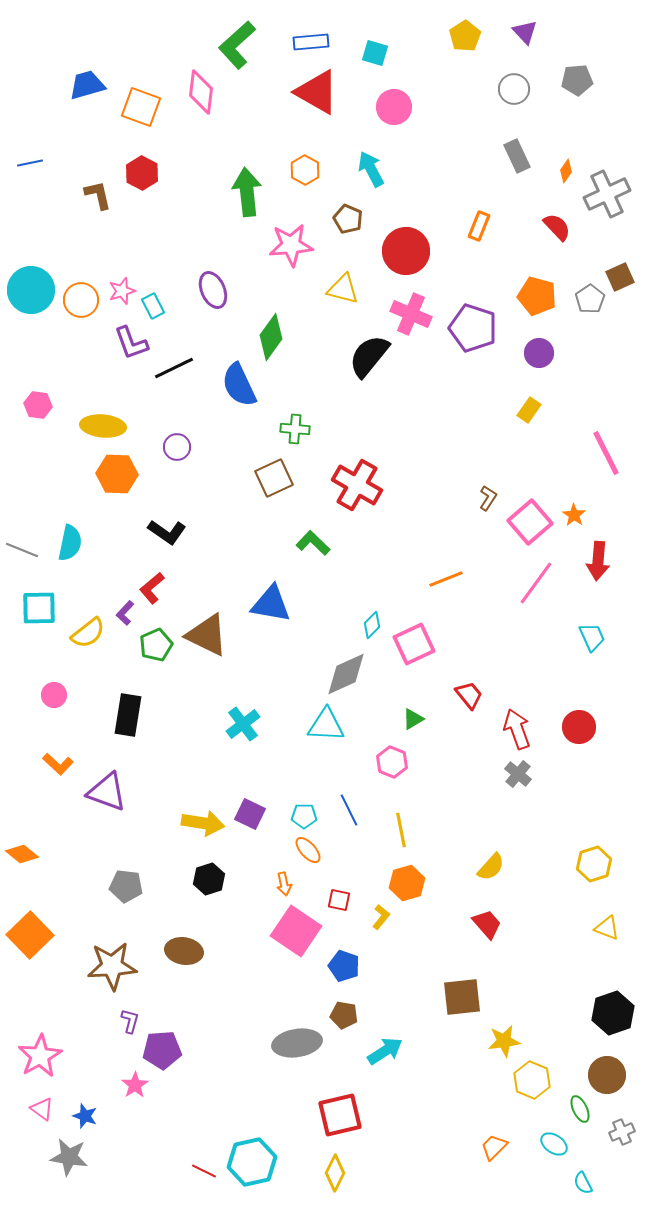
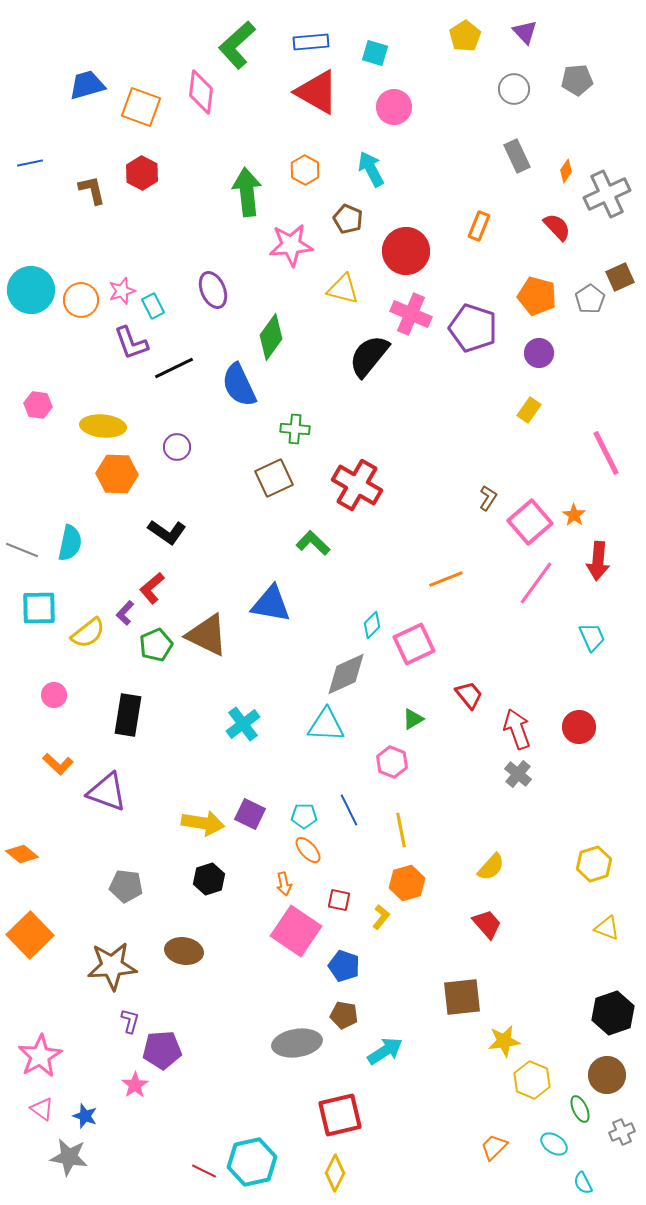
brown L-shape at (98, 195): moved 6 px left, 5 px up
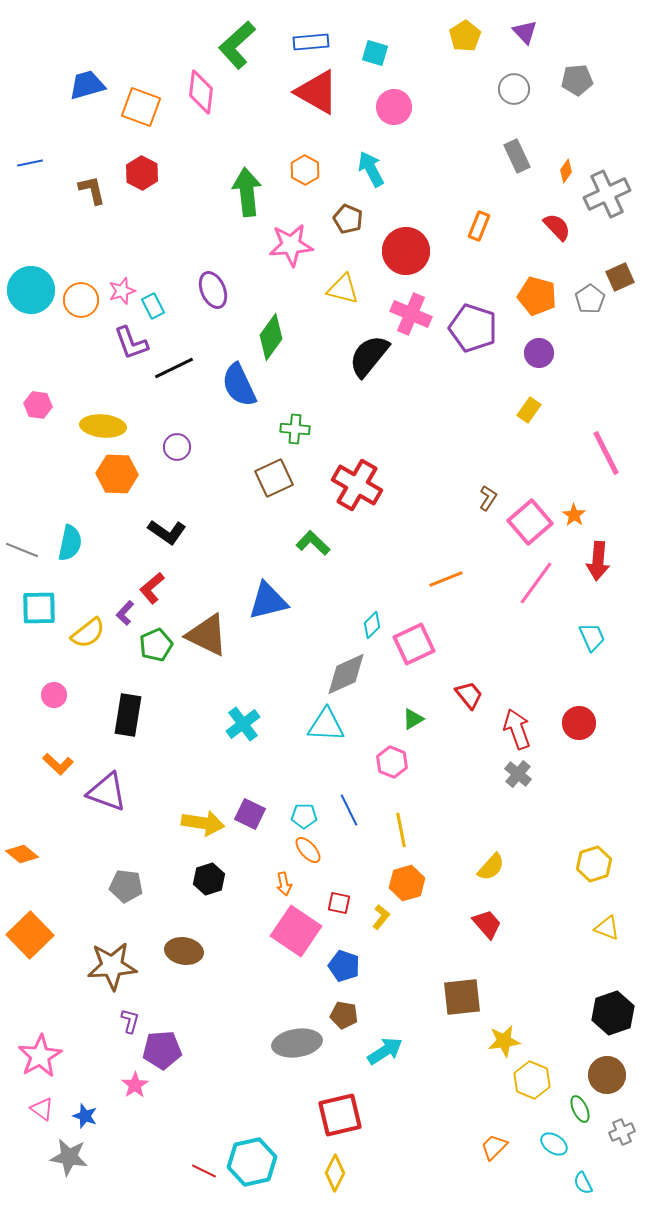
blue triangle at (271, 604): moved 3 px left, 3 px up; rotated 24 degrees counterclockwise
red circle at (579, 727): moved 4 px up
red square at (339, 900): moved 3 px down
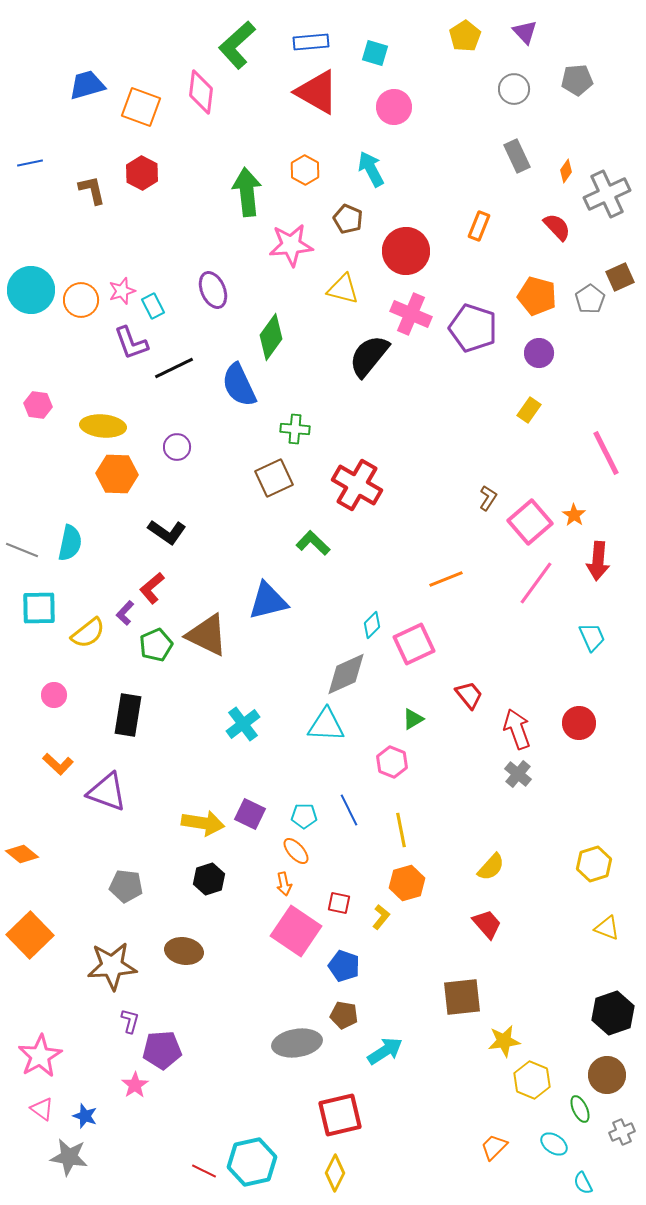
orange ellipse at (308, 850): moved 12 px left, 1 px down
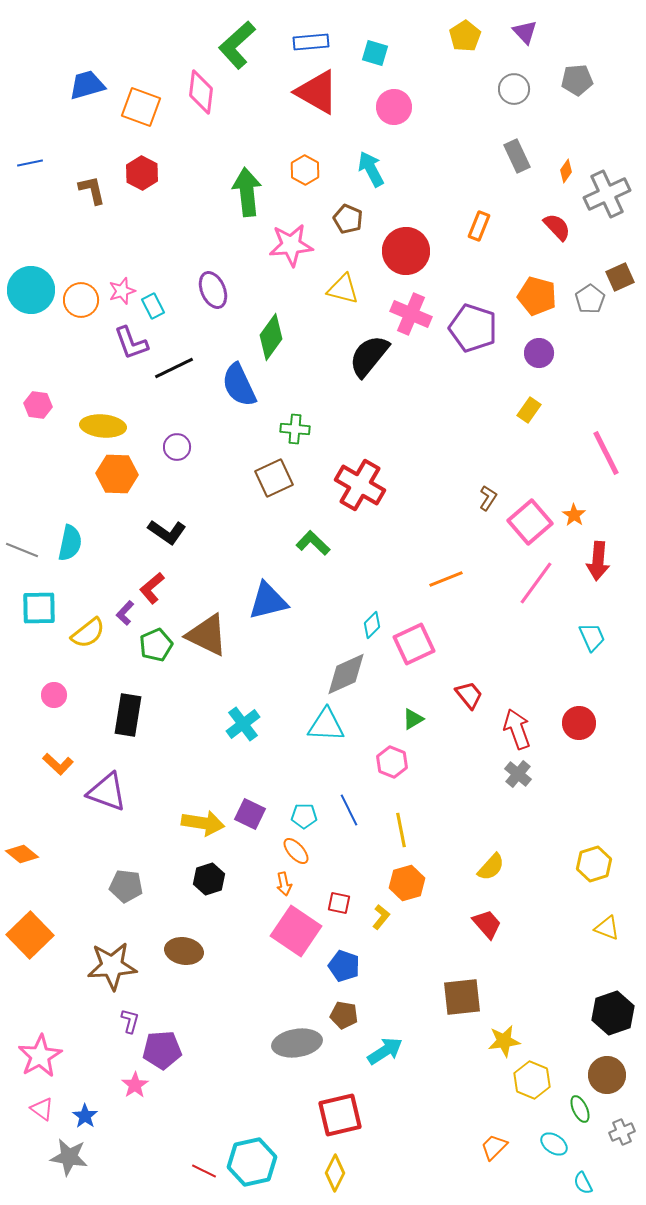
red cross at (357, 485): moved 3 px right
blue star at (85, 1116): rotated 15 degrees clockwise
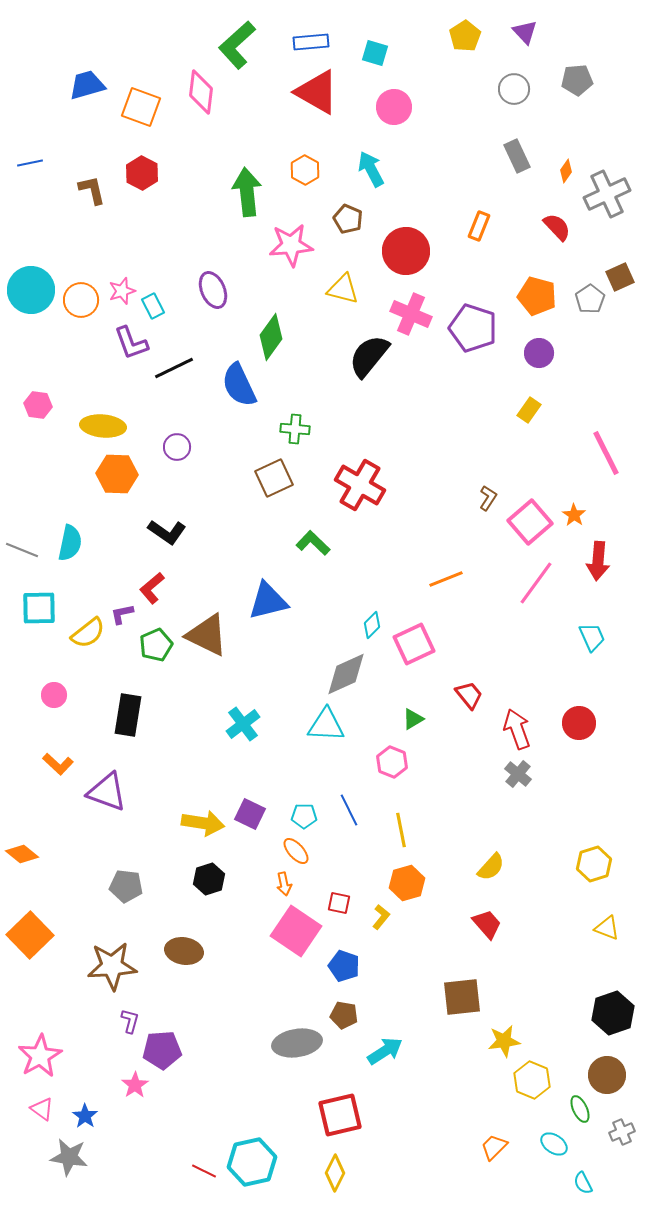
purple L-shape at (125, 613): moved 3 px left, 1 px down; rotated 35 degrees clockwise
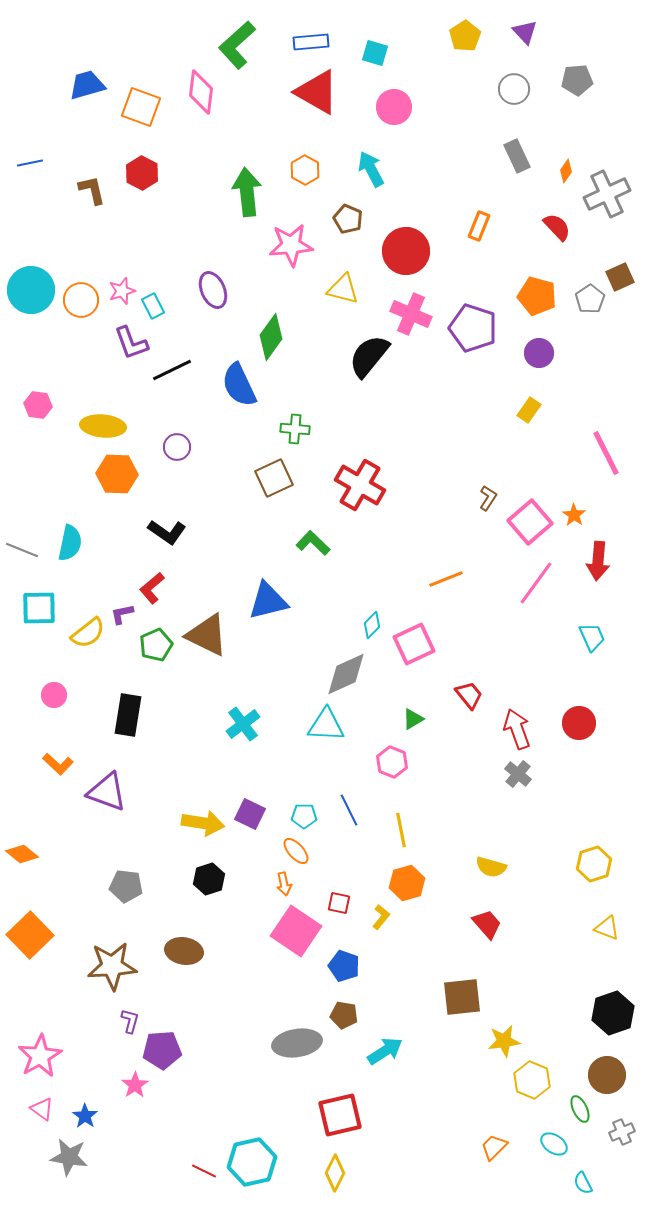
black line at (174, 368): moved 2 px left, 2 px down
yellow semicircle at (491, 867): rotated 64 degrees clockwise
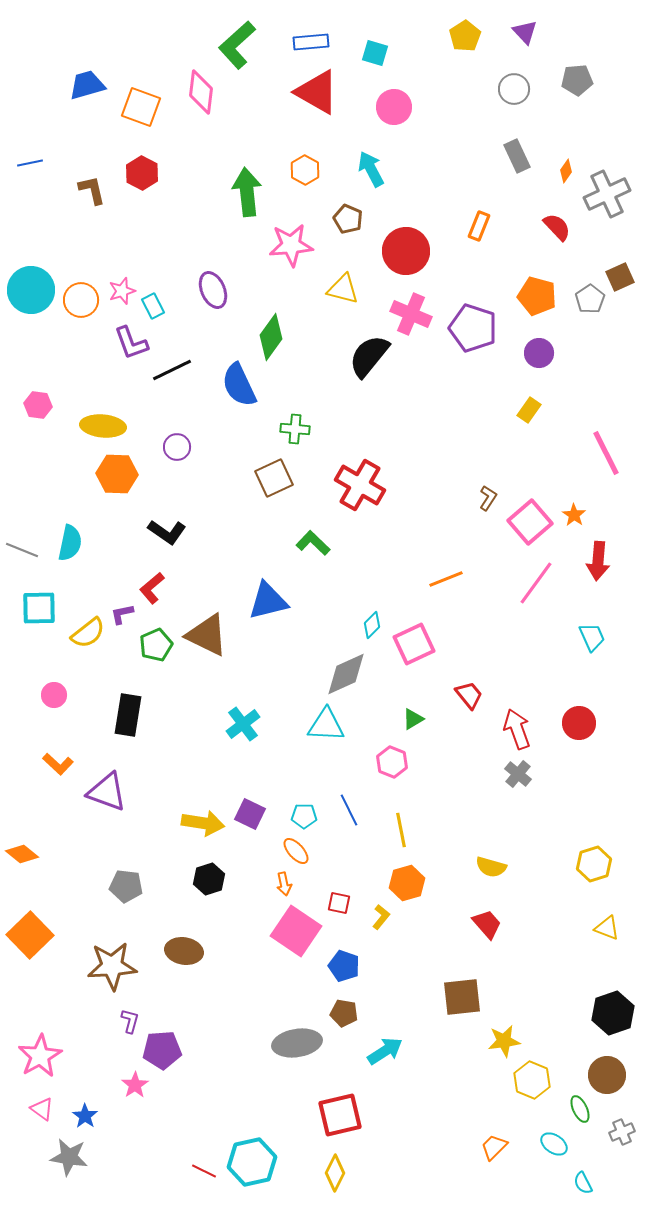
brown pentagon at (344, 1015): moved 2 px up
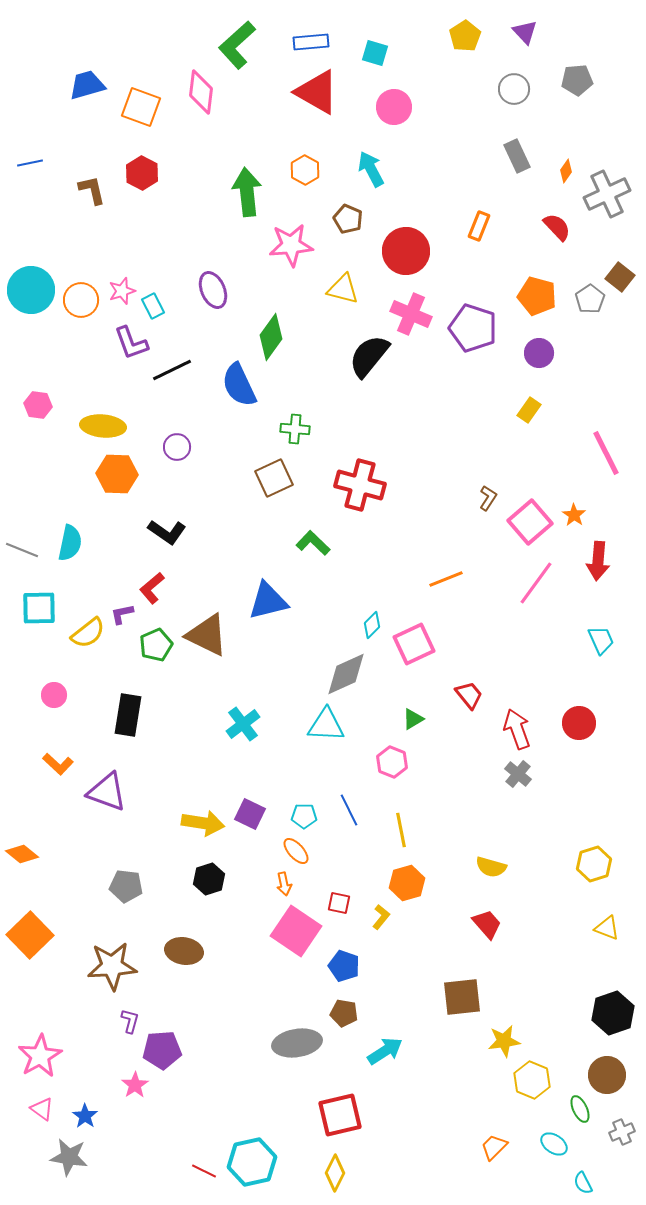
brown square at (620, 277): rotated 28 degrees counterclockwise
red cross at (360, 485): rotated 15 degrees counterclockwise
cyan trapezoid at (592, 637): moved 9 px right, 3 px down
